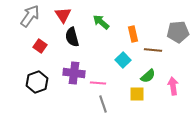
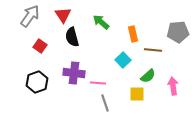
gray line: moved 2 px right, 1 px up
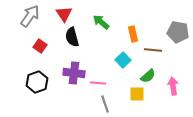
red triangle: moved 1 px right, 1 px up
gray pentagon: rotated 15 degrees clockwise
gray line: moved 1 px down
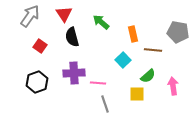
purple cross: rotated 10 degrees counterclockwise
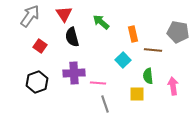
green semicircle: rotated 126 degrees clockwise
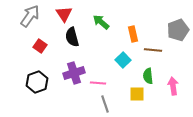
gray pentagon: moved 2 px up; rotated 30 degrees counterclockwise
purple cross: rotated 15 degrees counterclockwise
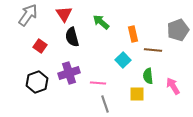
gray arrow: moved 2 px left, 1 px up
purple cross: moved 5 px left
pink arrow: rotated 24 degrees counterclockwise
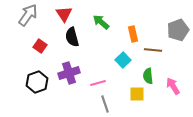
pink line: rotated 21 degrees counterclockwise
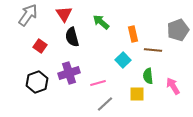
gray line: rotated 66 degrees clockwise
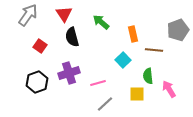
brown line: moved 1 px right
pink arrow: moved 4 px left, 3 px down
